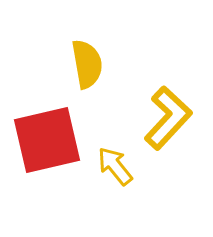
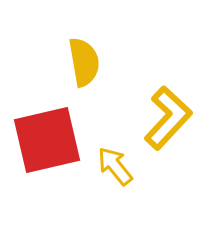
yellow semicircle: moved 3 px left, 2 px up
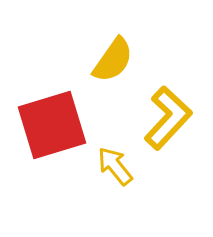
yellow semicircle: moved 29 px right, 2 px up; rotated 45 degrees clockwise
red square: moved 5 px right, 15 px up; rotated 4 degrees counterclockwise
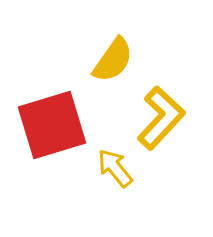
yellow L-shape: moved 7 px left
yellow arrow: moved 2 px down
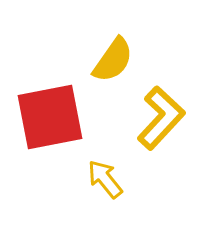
red square: moved 2 px left, 8 px up; rotated 6 degrees clockwise
yellow arrow: moved 10 px left, 11 px down
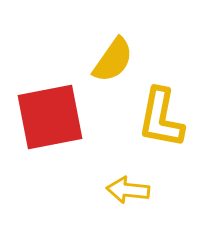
yellow L-shape: rotated 148 degrees clockwise
yellow arrow: moved 23 px right, 11 px down; rotated 45 degrees counterclockwise
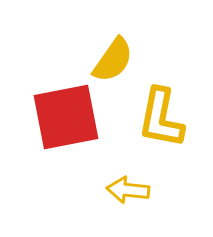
red square: moved 16 px right
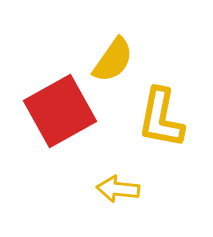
red square: moved 6 px left, 6 px up; rotated 18 degrees counterclockwise
yellow arrow: moved 10 px left, 1 px up
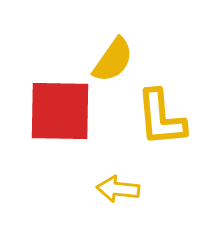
red square: rotated 30 degrees clockwise
yellow L-shape: rotated 16 degrees counterclockwise
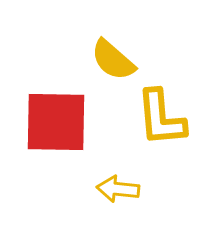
yellow semicircle: rotated 96 degrees clockwise
red square: moved 4 px left, 11 px down
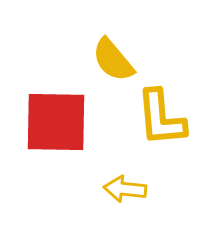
yellow semicircle: rotated 9 degrees clockwise
yellow arrow: moved 7 px right
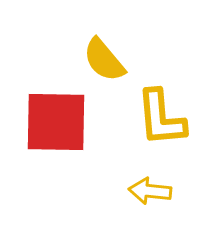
yellow semicircle: moved 9 px left
yellow arrow: moved 25 px right, 2 px down
